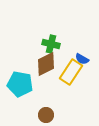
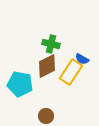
brown diamond: moved 1 px right, 2 px down
brown circle: moved 1 px down
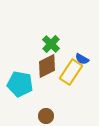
green cross: rotated 30 degrees clockwise
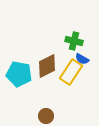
green cross: moved 23 px right, 3 px up; rotated 30 degrees counterclockwise
cyan pentagon: moved 1 px left, 10 px up
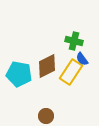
blue semicircle: rotated 24 degrees clockwise
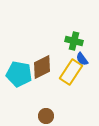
brown diamond: moved 5 px left, 1 px down
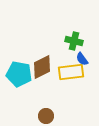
yellow rectangle: rotated 50 degrees clockwise
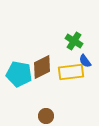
green cross: rotated 18 degrees clockwise
blue semicircle: moved 3 px right, 2 px down
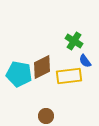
yellow rectangle: moved 2 px left, 4 px down
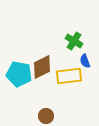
blue semicircle: rotated 16 degrees clockwise
